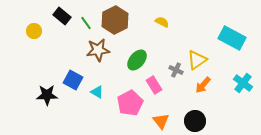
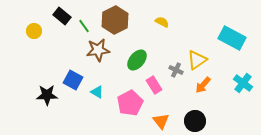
green line: moved 2 px left, 3 px down
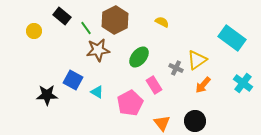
green line: moved 2 px right, 2 px down
cyan rectangle: rotated 8 degrees clockwise
green ellipse: moved 2 px right, 3 px up
gray cross: moved 2 px up
orange triangle: moved 1 px right, 2 px down
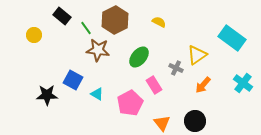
yellow semicircle: moved 3 px left
yellow circle: moved 4 px down
brown star: rotated 15 degrees clockwise
yellow triangle: moved 5 px up
cyan triangle: moved 2 px down
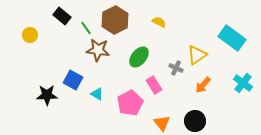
yellow circle: moved 4 px left
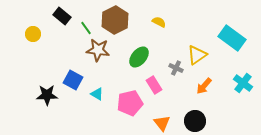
yellow circle: moved 3 px right, 1 px up
orange arrow: moved 1 px right, 1 px down
pink pentagon: rotated 15 degrees clockwise
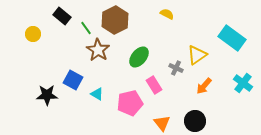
yellow semicircle: moved 8 px right, 8 px up
brown star: rotated 25 degrees clockwise
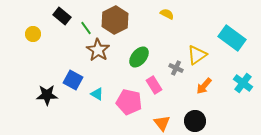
pink pentagon: moved 1 px left, 1 px up; rotated 25 degrees clockwise
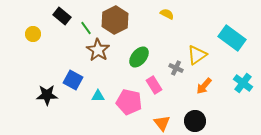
cyan triangle: moved 1 px right, 2 px down; rotated 32 degrees counterclockwise
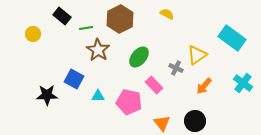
brown hexagon: moved 5 px right, 1 px up
green line: rotated 64 degrees counterclockwise
blue square: moved 1 px right, 1 px up
pink rectangle: rotated 12 degrees counterclockwise
